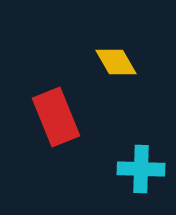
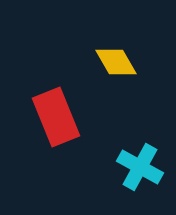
cyan cross: moved 1 px left, 2 px up; rotated 27 degrees clockwise
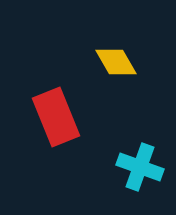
cyan cross: rotated 9 degrees counterclockwise
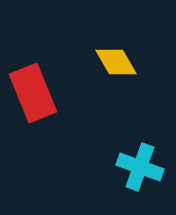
red rectangle: moved 23 px left, 24 px up
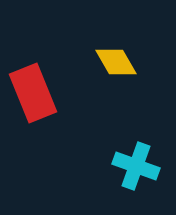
cyan cross: moved 4 px left, 1 px up
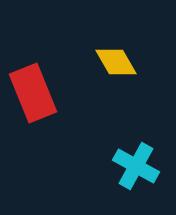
cyan cross: rotated 9 degrees clockwise
